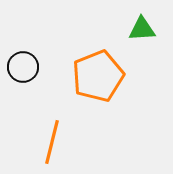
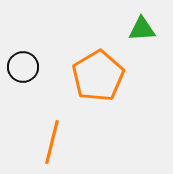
orange pentagon: rotated 9 degrees counterclockwise
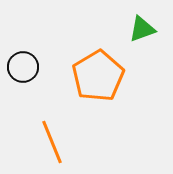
green triangle: rotated 16 degrees counterclockwise
orange line: rotated 36 degrees counterclockwise
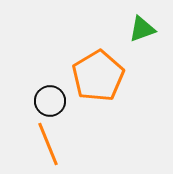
black circle: moved 27 px right, 34 px down
orange line: moved 4 px left, 2 px down
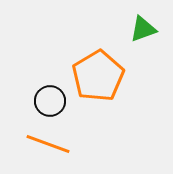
green triangle: moved 1 px right
orange line: rotated 48 degrees counterclockwise
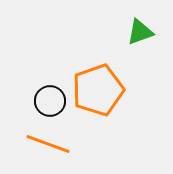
green triangle: moved 3 px left, 3 px down
orange pentagon: moved 14 px down; rotated 12 degrees clockwise
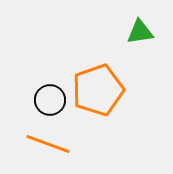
green triangle: rotated 12 degrees clockwise
black circle: moved 1 px up
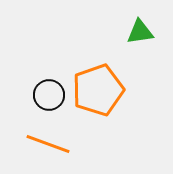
black circle: moved 1 px left, 5 px up
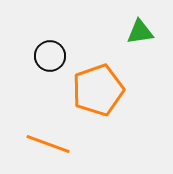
black circle: moved 1 px right, 39 px up
